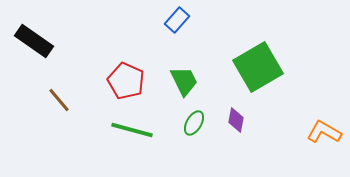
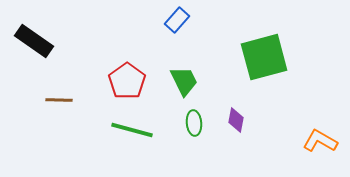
green square: moved 6 px right, 10 px up; rotated 15 degrees clockwise
red pentagon: moved 1 px right; rotated 12 degrees clockwise
brown line: rotated 48 degrees counterclockwise
green ellipse: rotated 35 degrees counterclockwise
orange L-shape: moved 4 px left, 9 px down
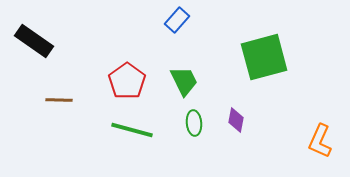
orange L-shape: rotated 96 degrees counterclockwise
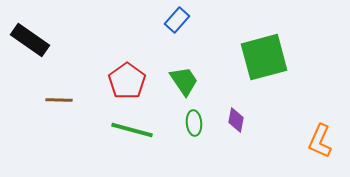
black rectangle: moved 4 px left, 1 px up
green trapezoid: rotated 8 degrees counterclockwise
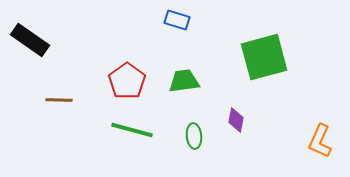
blue rectangle: rotated 65 degrees clockwise
green trapezoid: rotated 64 degrees counterclockwise
green ellipse: moved 13 px down
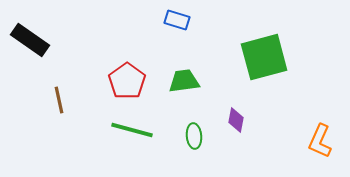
brown line: rotated 76 degrees clockwise
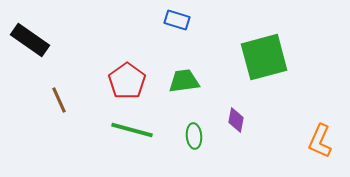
brown line: rotated 12 degrees counterclockwise
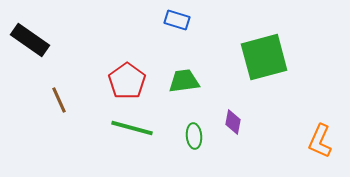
purple diamond: moved 3 px left, 2 px down
green line: moved 2 px up
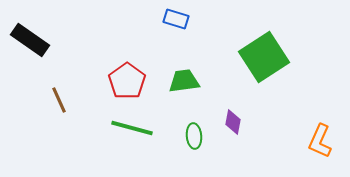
blue rectangle: moved 1 px left, 1 px up
green square: rotated 18 degrees counterclockwise
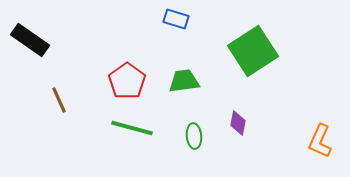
green square: moved 11 px left, 6 px up
purple diamond: moved 5 px right, 1 px down
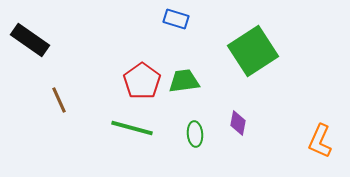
red pentagon: moved 15 px right
green ellipse: moved 1 px right, 2 px up
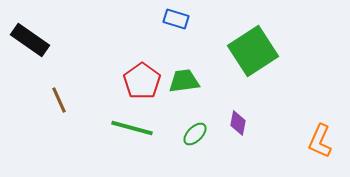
green ellipse: rotated 50 degrees clockwise
